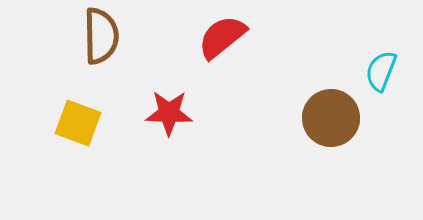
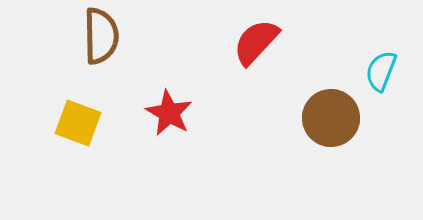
red semicircle: moved 34 px right, 5 px down; rotated 8 degrees counterclockwise
red star: rotated 27 degrees clockwise
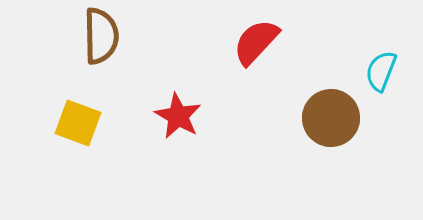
red star: moved 9 px right, 3 px down
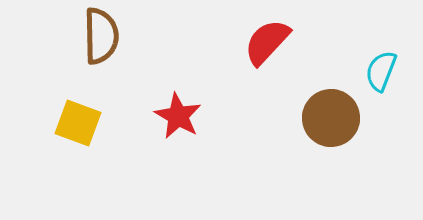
red semicircle: moved 11 px right
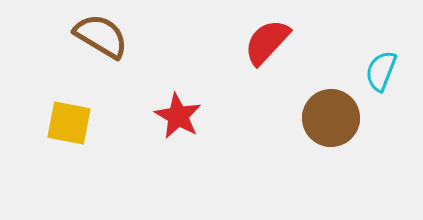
brown semicircle: rotated 58 degrees counterclockwise
yellow square: moved 9 px left; rotated 9 degrees counterclockwise
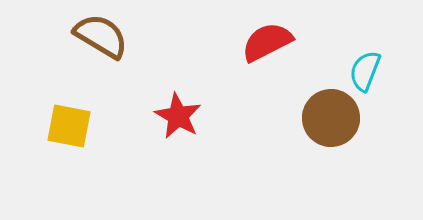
red semicircle: rotated 20 degrees clockwise
cyan semicircle: moved 16 px left
yellow square: moved 3 px down
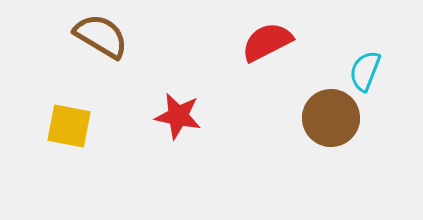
red star: rotated 18 degrees counterclockwise
